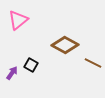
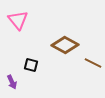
pink triangle: rotated 30 degrees counterclockwise
black square: rotated 16 degrees counterclockwise
purple arrow: moved 9 px down; rotated 120 degrees clockwise
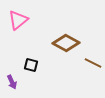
pink triangle: rotated 30 degrees clockwise
brown diamond: moved 1 px right, 2 px up
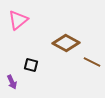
brown line: moved 1 px left, 1 px up
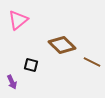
brown diamond: moved 4 px left, 2 px down; rotated 16 degrees clockwise
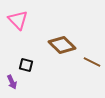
pink triangle: rotated 35 degrees counterclockwise
black square: moved 5 px left
